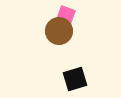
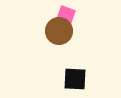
black square: rotated 20 degrees clockwise
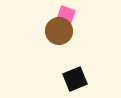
black square: rotated 25 degrees counterclockwise
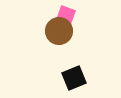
black square: moved 1 px left, 1 px up
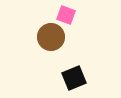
brown circle: moved 8 px left, 6 px down
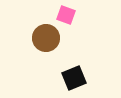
brown circle: moved 5 px left, 1 px down
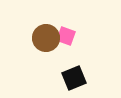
pink square: moved 21 px down
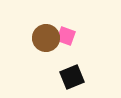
black square: moved 2 px left, 1 px up
